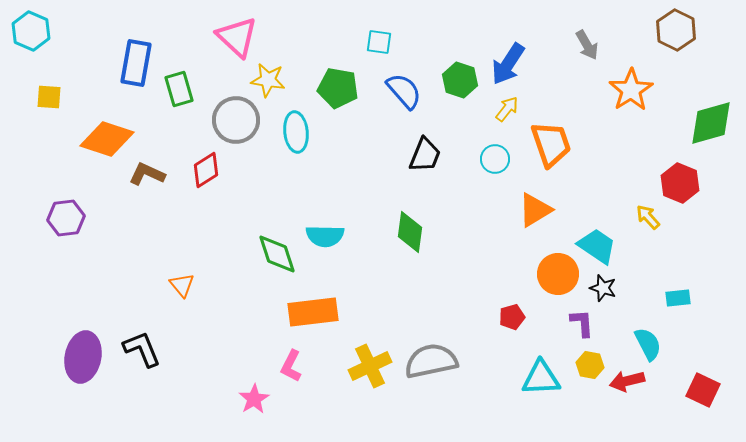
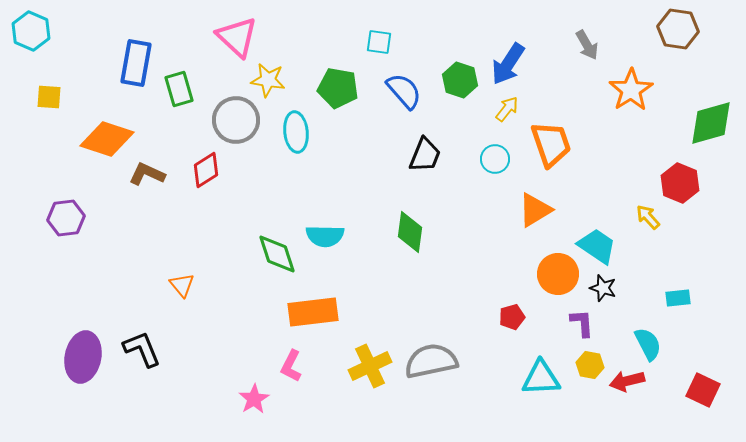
brown hexagon at (676, 30): moved 2 px right, 1 px up; rotated 18 degrees counterclockwise
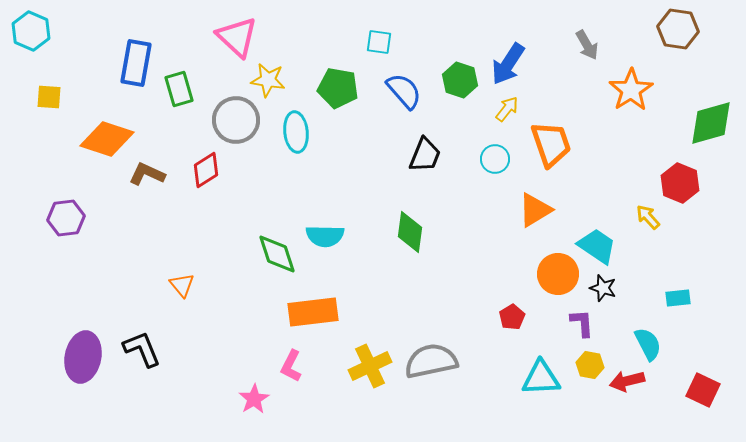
red pentagon at (512, 317): rotated 15 degrees counterclockwise
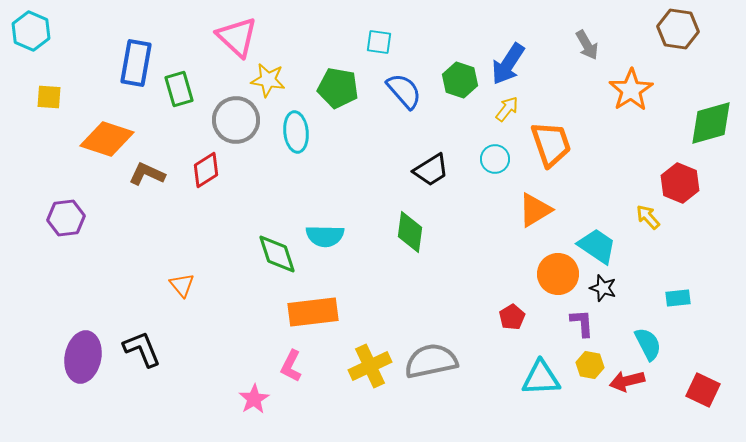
black trapezoid at (425, 155): moved 6 px right, 15 px down; rotated 36 degrees clockwise
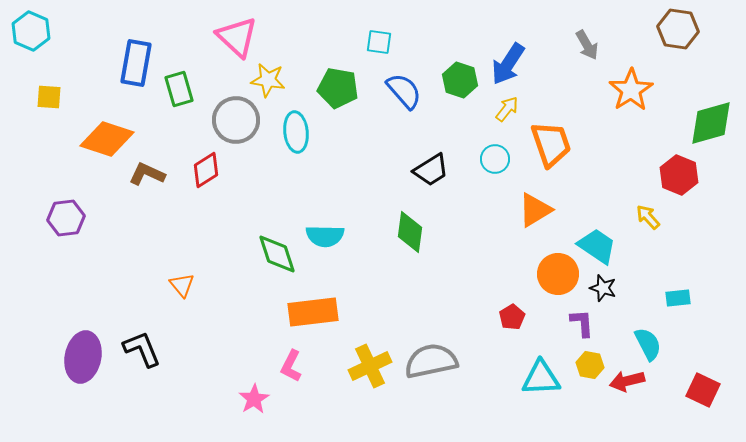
red hexagon at (680, 183): moved 1 px left, 8 px up
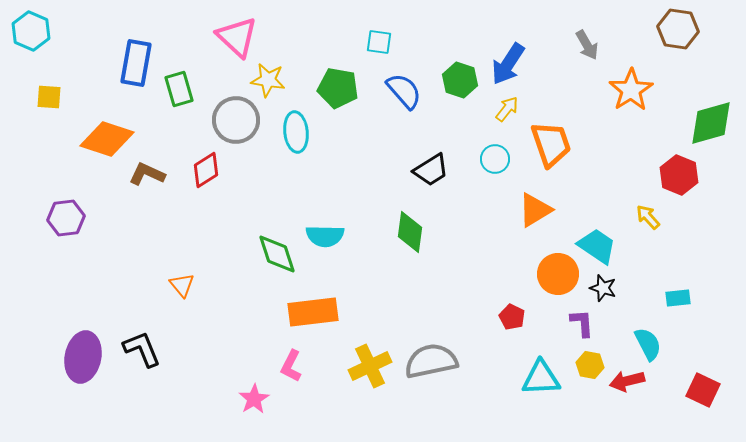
red pentagon at (512, 317): rotated 15 degrees counterclockwise
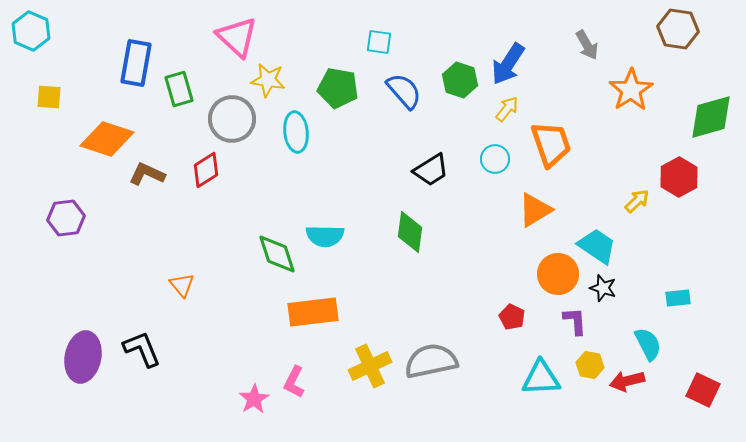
gray circle at (236, 120): moved 4 px left, 1 px up
green diamond at (711, 123): moved 6 px up
red hexagon at (679, 175): moved 2 px down; rotated 9 degrees clockwise
yellow arrow at (648, 217): moved 11 px left, 16 px up; rotated 88 degrees clockwise
purple L-shape at (582, 323): moved 7 px left, 2 px up
pink L-shape at (291, 366): moved 3 px right, 16 px down
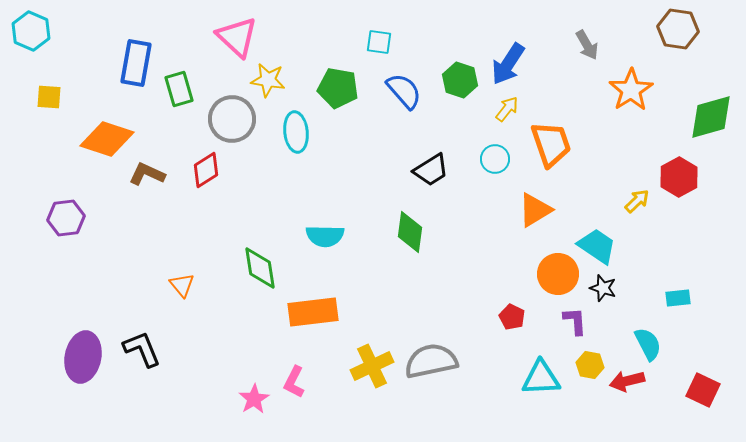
green diamond at (277, 254): moved 17 px left, 14 px down; rotated 9 degrees clockwise
yellow cross at (370, 366): moved 2 px right
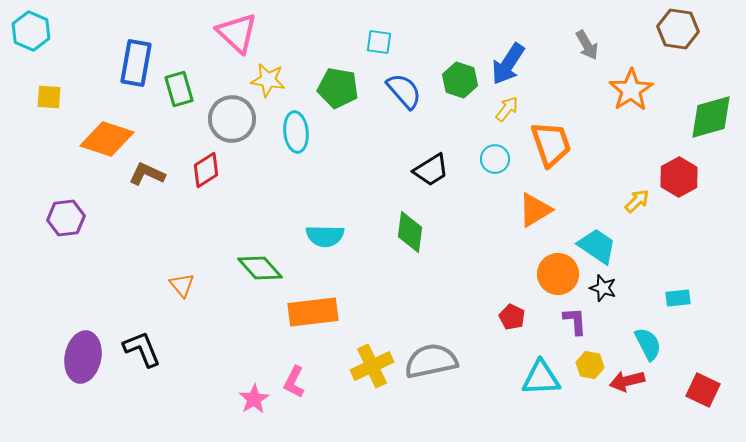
pink triangle at (237, 37): moved 4 px up
green diamond at (260, 268): rotated 33 degrees counterclockwise
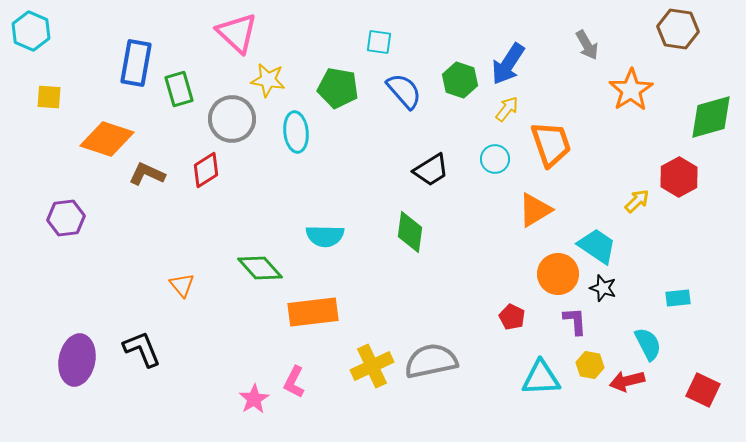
purple ellipse at (83, 357): moved 6 px left, 3 px down
